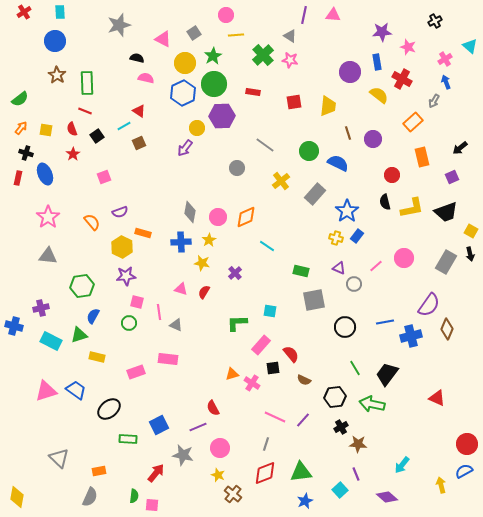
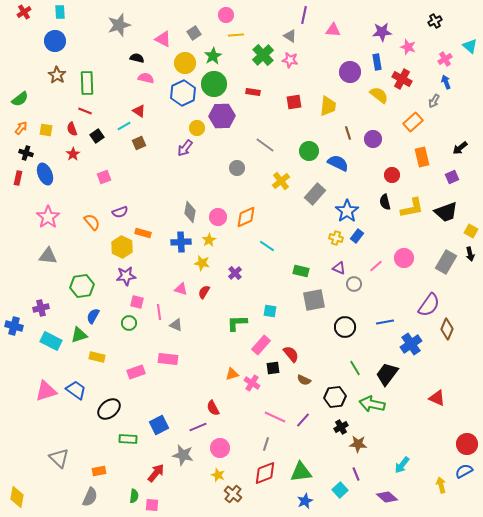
pink triangle at (333, 15): moved 15 px down
blue cross at (411, 336): moved 8 px down; rotated 20 degrees counterclockwise
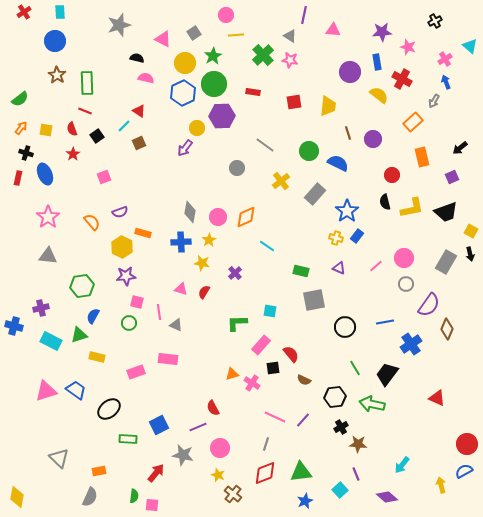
cyan line at (124, 126): rotated 16 degrees counterclockwise
gray circle at (354, 284): moved 52 px right
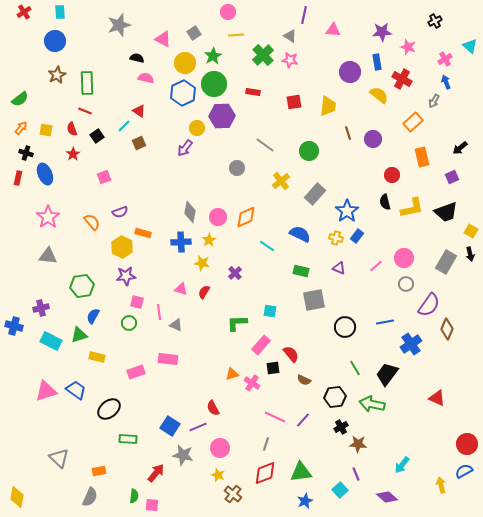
pink circle at (226, 15): moved 2 px right, 3 px up
brown star at (57, 75): rotated 12 degrees clockwise
blue semicircle at (338, 163): moved 38 px left, 71 px down
blue square at (159, 425): moved 11 px right, 1 px down; rotated 30 degrees counterclockwise
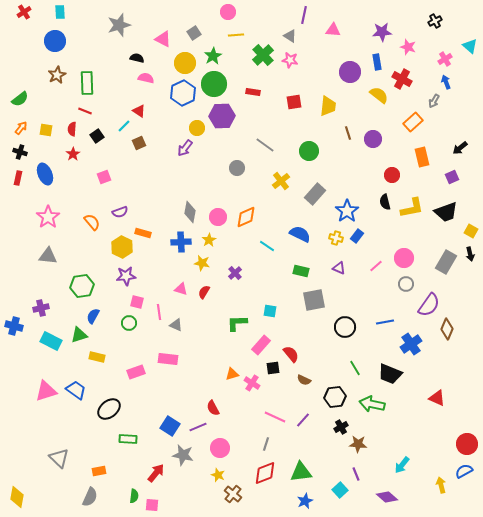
red semicircle at (72, 129): rotated 24 degrees clockwise
black cross at (26, 153): moved 6 px left, 1 px up
black trapezoid at (387, 374): moved 3 px right; rotated 105 degrees counterclockwise
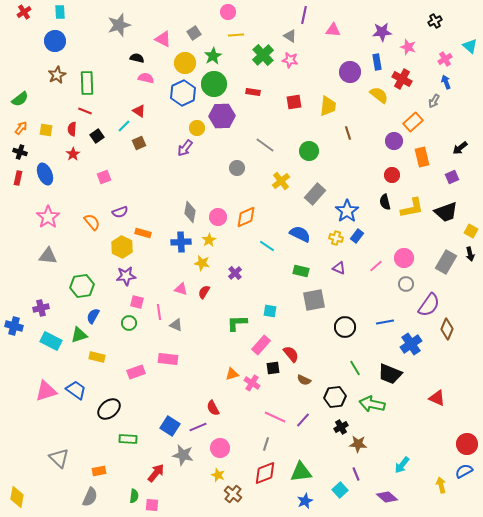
purple circle at (373, 139): moved 21 px right, 2 px down
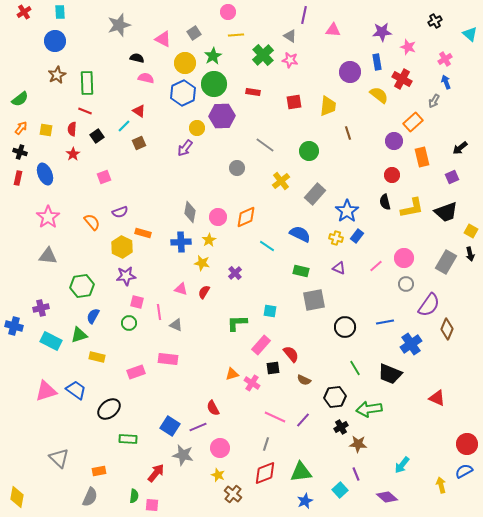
cyan triangle at (470, 46): moved 12 px up
green arrow at (372, 404): moved 3 px left, 5 px down; rotated 20 degrees counterclockwise
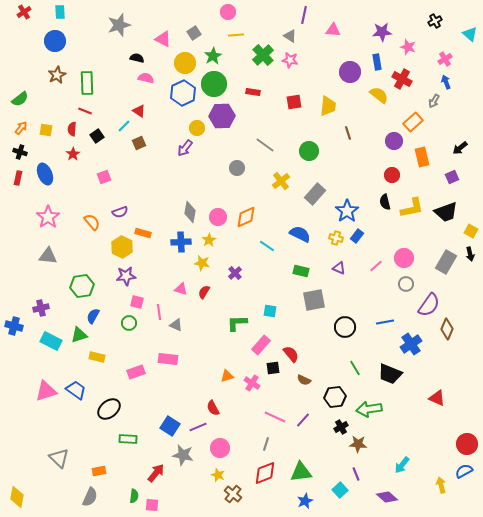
orange triangle at (232, 374): moved 5 px left, 2 px down
